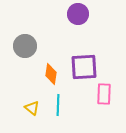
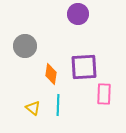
yellow triangle: moved 1 px right
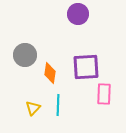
gray circle: moved 9 px down
purple square: moved 2 px right
orange diamond: moved 1 px left, 1 px up
yellow triangle: rotated 35 degrees clockwise
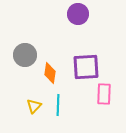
yellow triangle: moved 1 px right, 2 px up
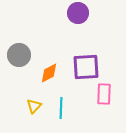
purple circle: moved 1 px up
gray circle: moved 6 px left
orange diamond: moved 1 px left; rotated 55 degrees clockwise
cyan line: moved 3 px right, 3 px down
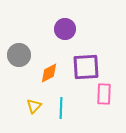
purple circle: moved 13 px left, 16 px down
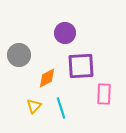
purple circle: moved 4 px down
purple square: moved 5 px left, 1 px up
orange diamond: moved 2 px left, 5 px down
cyan line: rotated 20 degrees counterclockwise
